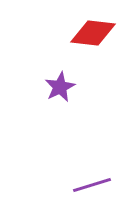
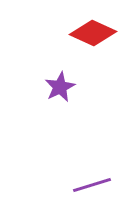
red diamond: rotated 18 degrees clockwise
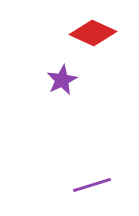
purple star: moved 2 px right, 7 px up
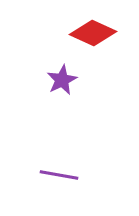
purple line: moved 33 px left, 10 px up; rotated 27 degrees clockwise
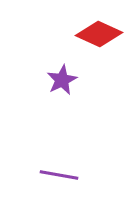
red diamond: moved 6 px right, 1 px down
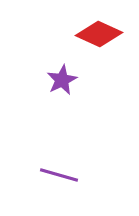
purple line: rotated 6 degrees clockwise
